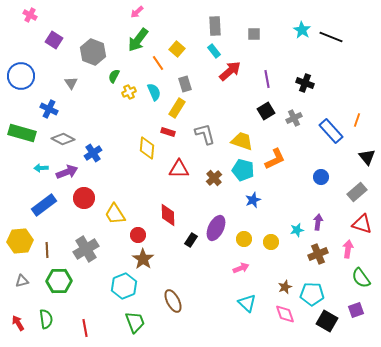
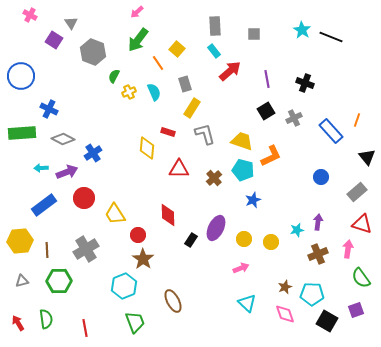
gray triangle at (71, 83): moved 60 px up
yellow rectangle at (177, 108): moved 15 px right
green rectangle at (22, 133): rotated 20 degrees counterclockwise
orange L-shape at (275, 159): moved 4 px left, 3 px up
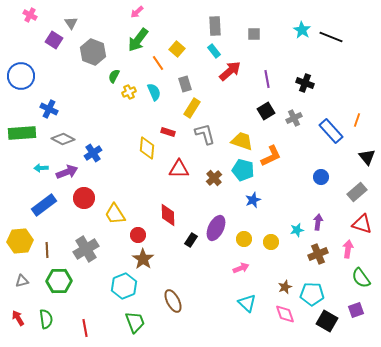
red arrow at (18, 323): moved 5 px up
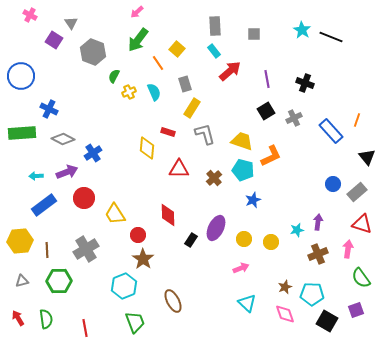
cyan arrow at (41, 168): moved 5 px left, 8 px down
blue circle at (321, 177): moved 12 px right, 7 px down
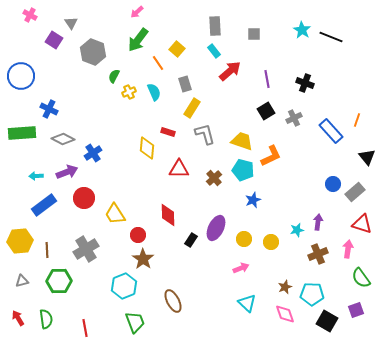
gray rectangle at (357, 192): moved 2 px left
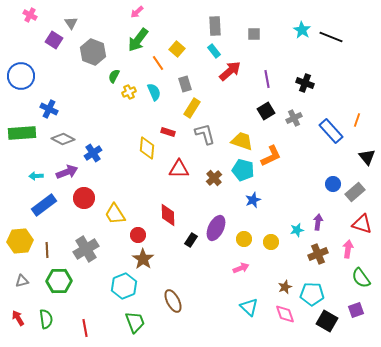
cyan triangle at (247, 303): moved 2 px right, 4 px down
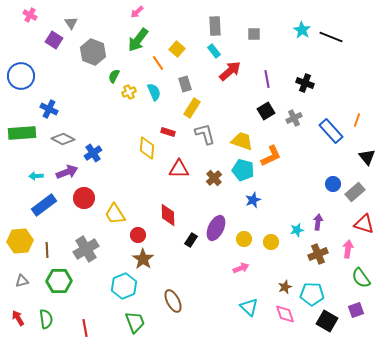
red triangle at (362, 224): moved 2 px right
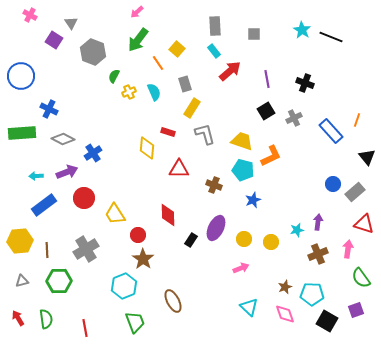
brown cross at (214, 178): moved 7 px down; rotated 28 degrees counterclockwise
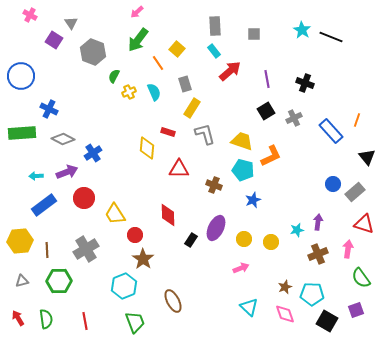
red circle at (138, 235): moved 3 px left
red line at (85, 328): moved 7 px up
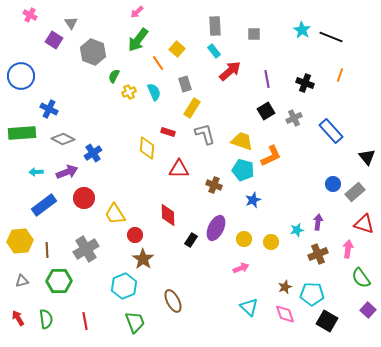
orange line at (357, 120): moved 17 px left, 45 px up
cyan arrow at (36, 176): moved 4 px up
purple square at (356, 310): moved 12 px right; rotated 28 degrees counterclockwise
